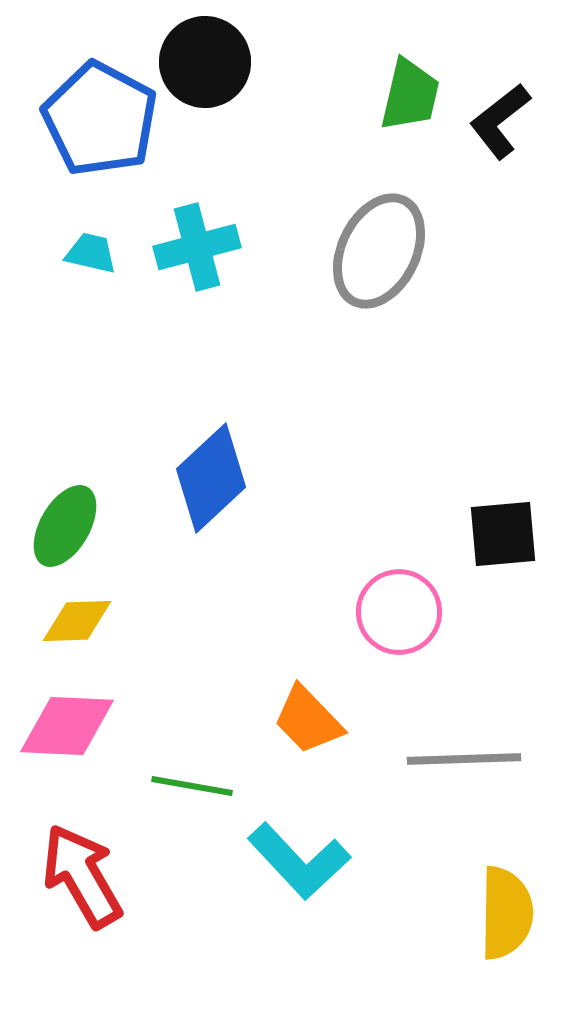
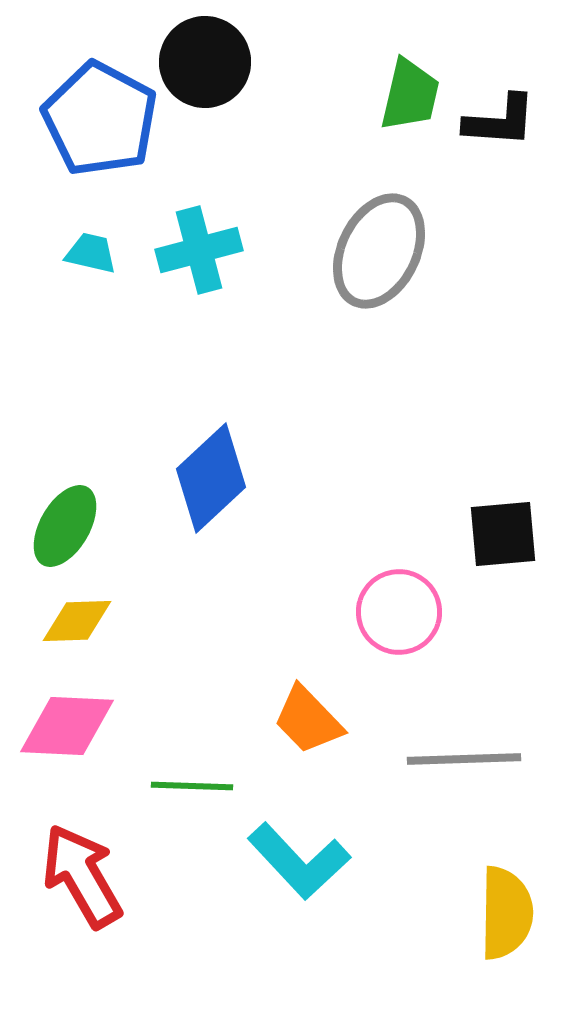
black L-shape: rotated 138 degrees counterclockwise
cyan cross: moved 2 px right, 3 px down
green line: rotated 8 degrees counterclockwise
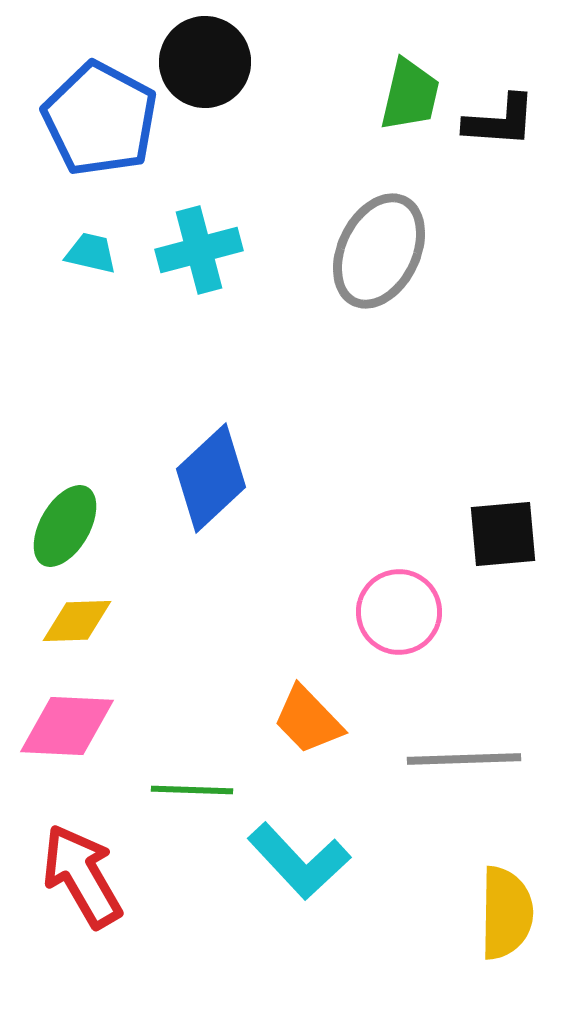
green line: moved 4 px down
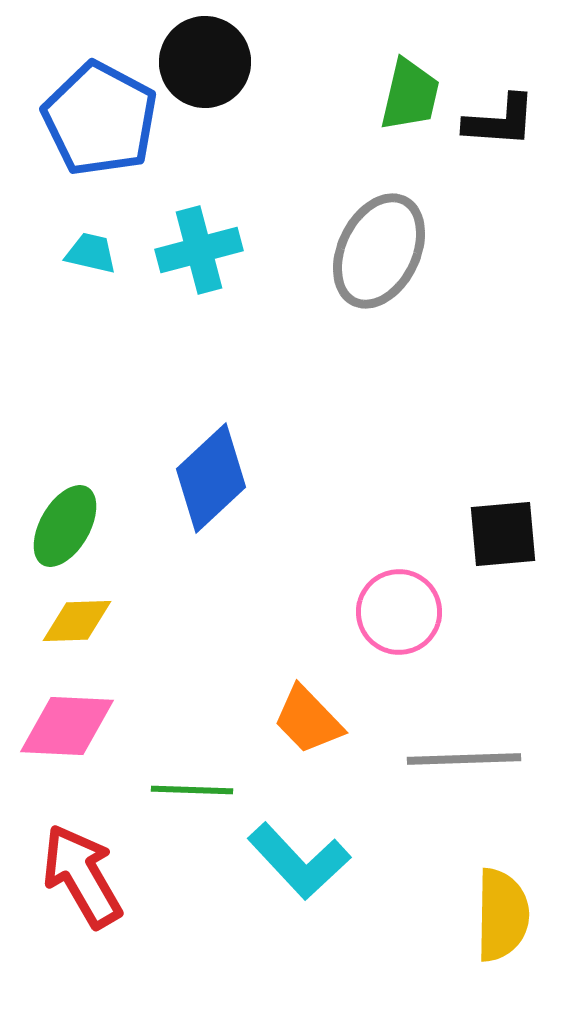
yellow semicircle: moved 4 px left, 2 px down
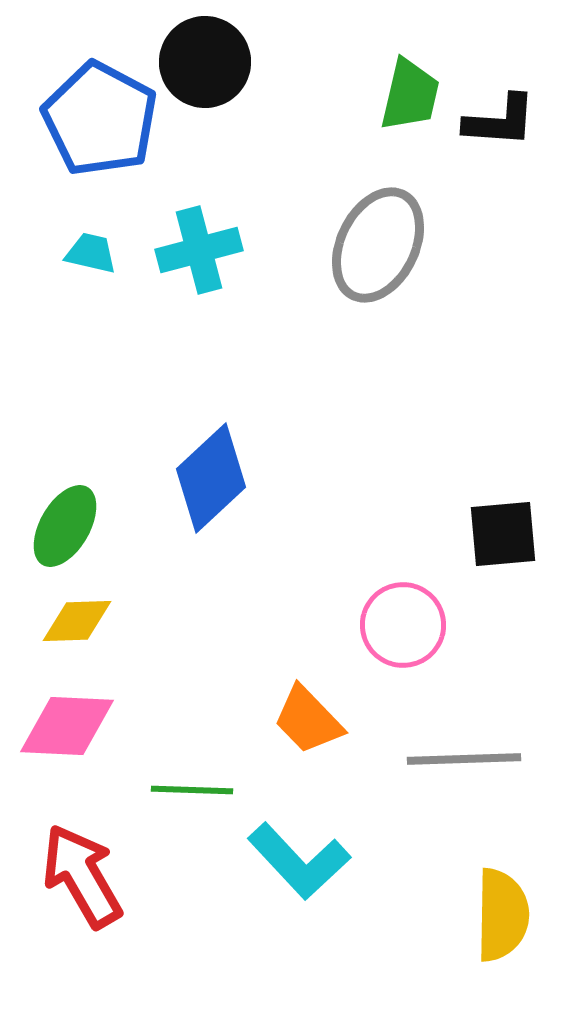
gray ellipse: moved 1 px left, 6 px up
pink circle: moved 4 px right, 13 px down
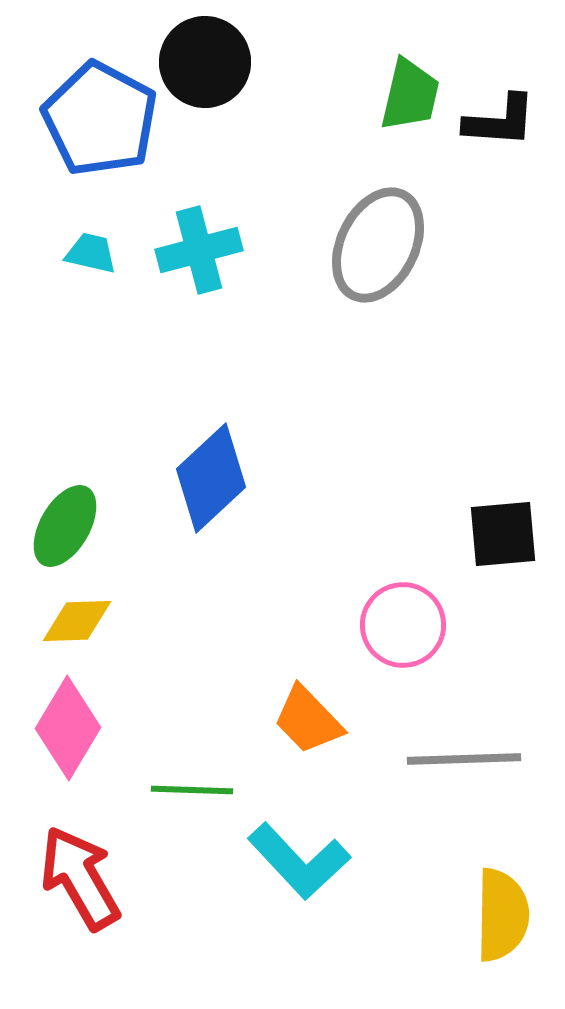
pink diamond: moved 1 px right, 2 px down; rotated 62 degrees counterclockwise
red arrow: moved 2 px left, 2 px down
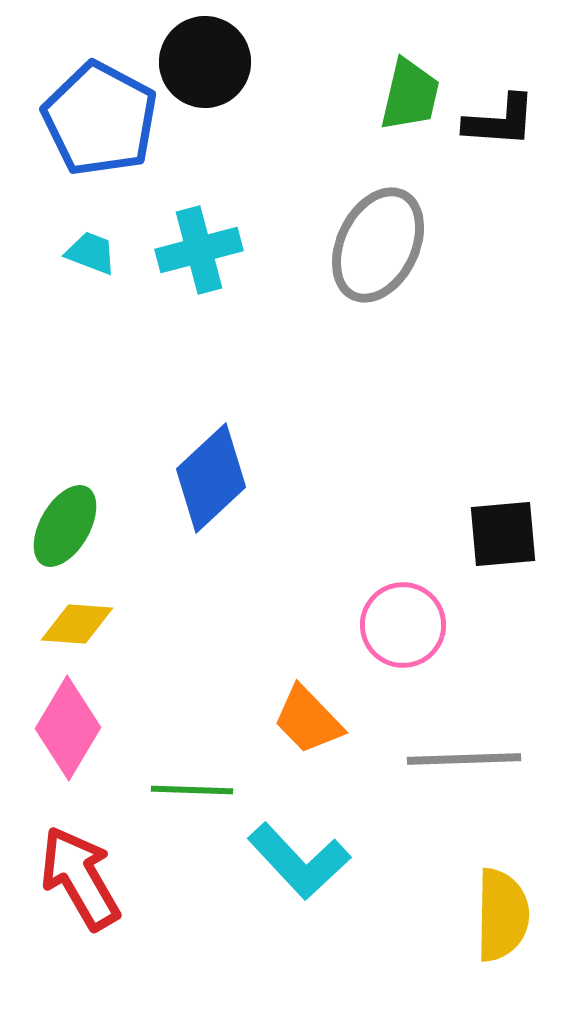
cyan trapezoid: rotated 8 degrees clockwise
yellow diamond: moved 3 px down; rotated 6 degrees clockwise
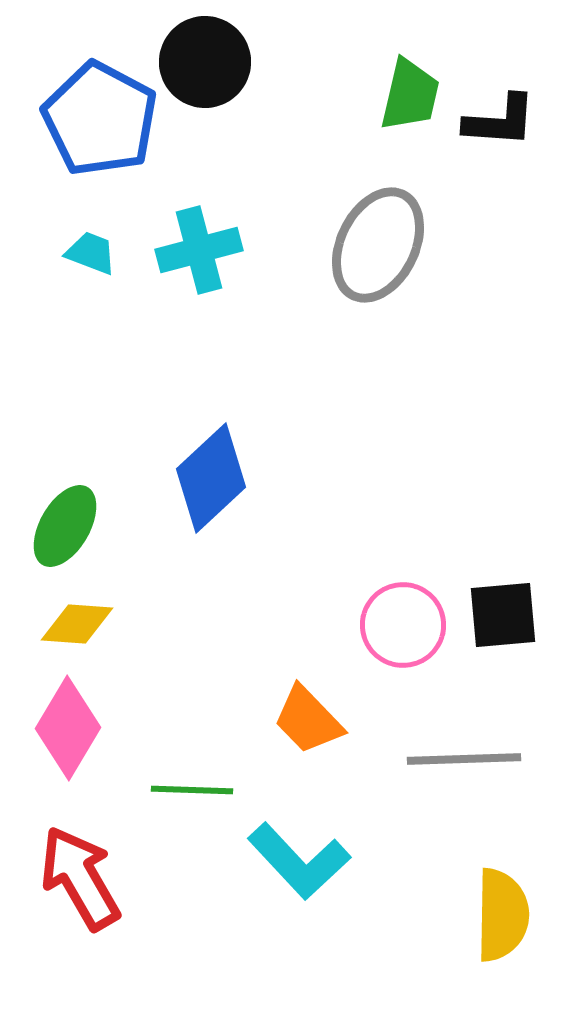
black square: moved 81 px down
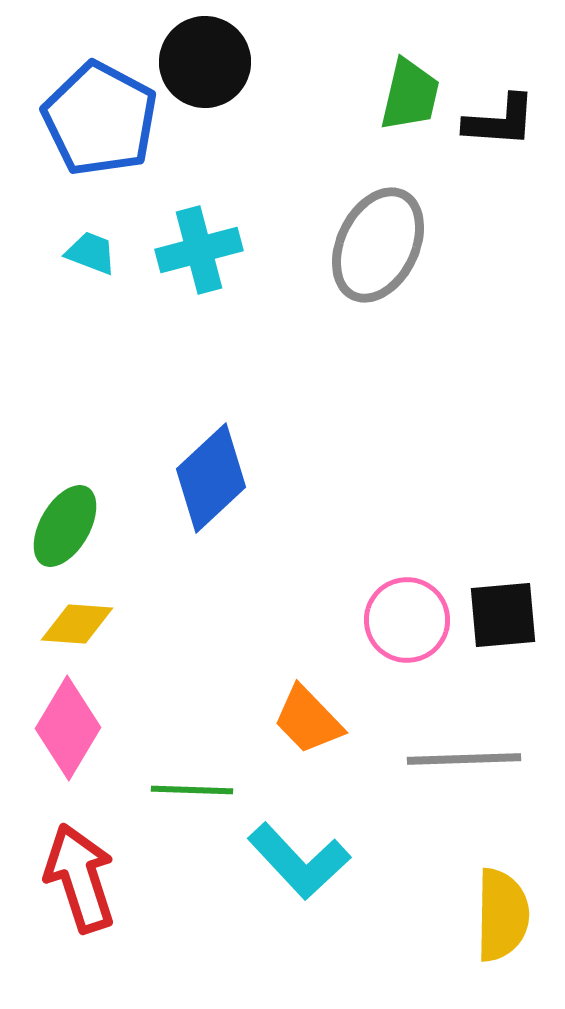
pink circle: moved 4 px right, 5 px up
red arrow: rotated 12 degrees clockwise
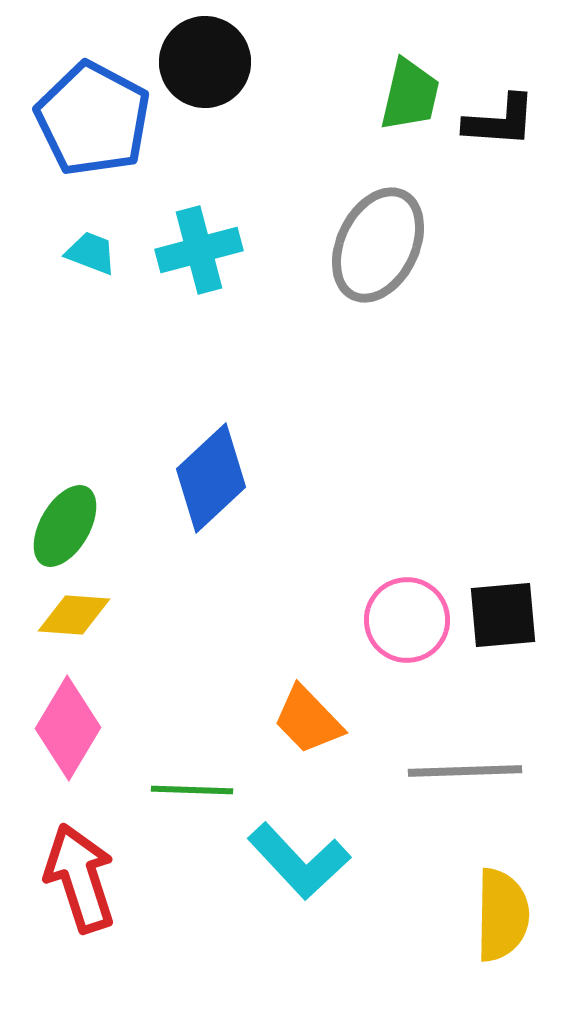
blue pentagon: moved 7 px left
yellow diamond: moved 3 px left, 9 px up
gray line: moved 1 px right, 12 px down
